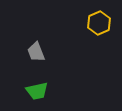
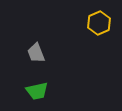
gray trapezoid: moved 1 px down
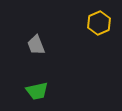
gray trapezoid: moved 8 px up
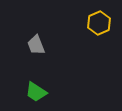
green trapezoid: moved 1 px left, 1 px down; rotated 45 degrees clockwise
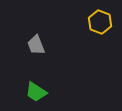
yellow hexagon: moved 1 px right, 1 px up; rotated 15 degrees counterclockwise
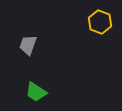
gray trapezoid: moved 8 px left; rotated 40 degrees clockwise
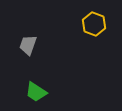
yellow hexagon: moved 6 px left, 2 px down
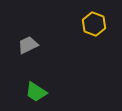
gray trapezoid: rotated 45 degrees clockwise
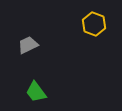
green trapezoid: rotated 20 degrees clockwise
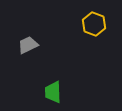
green trapezoid: moved 17 px right; rotated 35 degrees clockwise
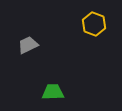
green trapezoid: rotated 90 degrees clockwise
